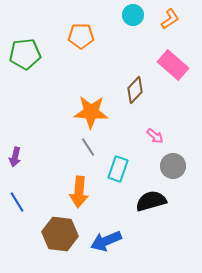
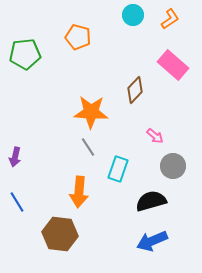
orange pentagon: moved 3 px left, 1 px down; rotated 15 degrees clockwise
blue arrow: moved 46 px right
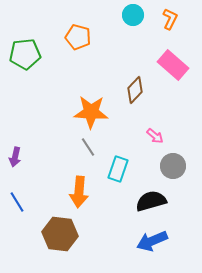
orange L-shape: rotated 30 degrees counterclockwise
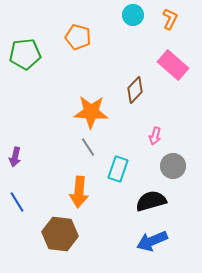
pink arrow: rotated 66 degrees clockwise
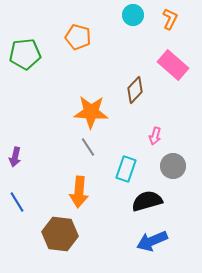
cyan rectangle: moved 8 px right
black semicircle: moved 4 px left
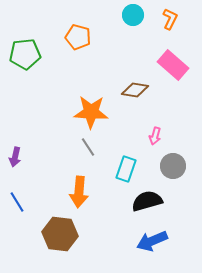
brown diamond: rotated 56 degrees clockwise
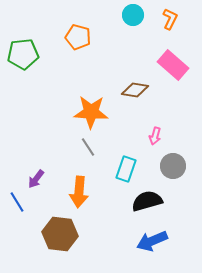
green pentagon: moved 2 px left
purple arrow: moved 21 px right, 22 px down; rotated 24 degrees clockwise
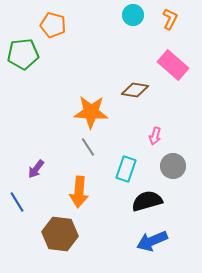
orange pentagon: moved 25 px left, 12 px up
purple arrow: moved 10 px up
